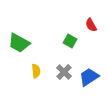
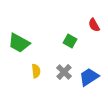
red semicircle: moved 3 px right
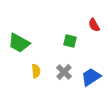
green square: rotated 16 degrees counterclockwise
blue trapezoid: moved 2 px right
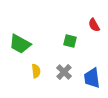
green trapezoid: moved 1 px right, 1 px down
blue trapezoid: moved 1 px right, 1 px down; rotated 65 degrees counterclockwise
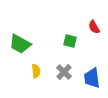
red semicircle: moved 2 px down
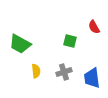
gray cross: rotated 28 degrees clockwise
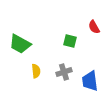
blue trapezoid: moved 2 px left, 3 px down
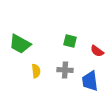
red semicircle: moved 3 px right, 24 px down; rotated 24 degrees counterclockwise
gray cross: moved 1 px right, 2 px up; rotated 21 degrees clockwise
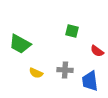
green square: moved 2 px right, 10 px up
yellow semicircle: moved 2 px down; rotated 120 degrees clockwise
